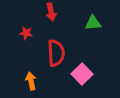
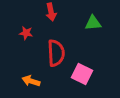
pink square: rotated 20 degrees counterclockwise
orange arrow: rotated 60 degrees counterclockwise
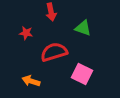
green triangle: moved 10 px left, 5 px down; rotated 24 degrees clockwise
red semicircle: moved 2 px left, 1 px up; rotated 104 degrees counterclockwise
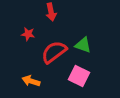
green triangle: moved 17 px down
red star: moved 2 px right, 1 px down
red semicircle: rotated 20 degrees counterclockwise
pink square: moved 3 px left, 2 px down
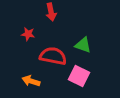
red semicircle: moved 1 px left, 4 px down; rotated 48 degrees clockwise
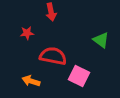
red star: moved 1 px left, 1 px up; rotated 16 degrees counterclockwise
green triangle: moved 18 px right, 5 px up; rotated 18 degrees clockwise
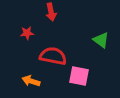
pink square: rotated 15 degrees counterclockwise
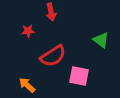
red star: moved 1 px right, 2 px up
red semicircle: rotated 136 degrees clockwise
orange arrow: moved 4 px left, 4 px down; rotated 24 degrees clockwise
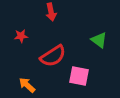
red star: moved 7 px left, 5 px down
green triangle: moved 2 px left
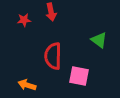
red star: moved 3 px right, 16 px up
red semicircle: rotated 124 degrees clockwise
orange arrow: rotated 24 degrees counterclockwise
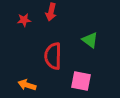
red arrow: rotated 24 degrees clockwise
green triangle: moved 9 px left
pink square: moved 2 px right, 5 px down
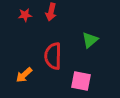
red star: moved 1 px right, 5 px up
green triangle: rotated 42 degrees clockwise
orange arrow: moved 3 px left, 10 px up; rotated 60 degrees counterclockwise
